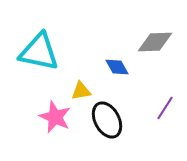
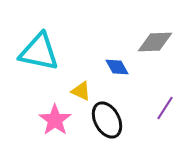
yellow triangle: rotated 35 degrees clockwise
pink star: moved 3 px down; rotated 12 degrees clockwise
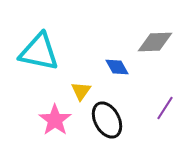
yellow triangle: rotated 40 degrees clockwise
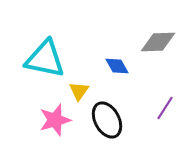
gray diamond: moved 3 px right
cyan triangle: moved 6 px right, 7 px down
blue diamond: moved 1 px up
yellow triangle: moved 2 px left
pink star: rotated 20 degrees clockwise
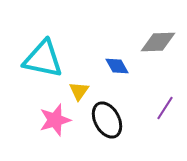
cyan triangle: moved 2 px left
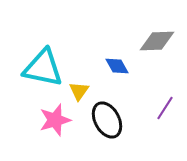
gray diamond: moved 1 px left, 1 px up
cyan triangle: moved 9 px down
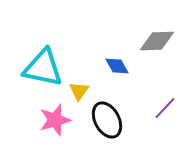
purple line: rotated 10 degrees clockwise
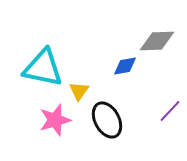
blue diamond: moved 8 px right; rotated 70 degrees counterclockwise
purple line: moved 5 px right, 3 px down
